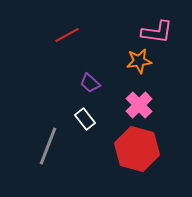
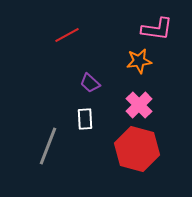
pink L-shape: moved 3 px up
white rectangle: rotated 35 degrees clockwise
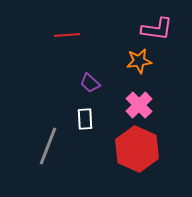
red line: rotated 25 degrees clockwise
red hexagon: rotated 9 degrees clockwise
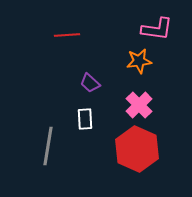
gray line: rotated 12 degrees counterclockwise
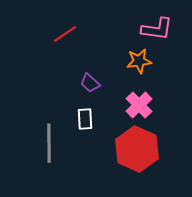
red line: moved 2 px left, 1 px up; rotated 30 degrees counterclockwise
gray line: moved 1 px right, 3 px up; rotated 9 degrees counterclockwise
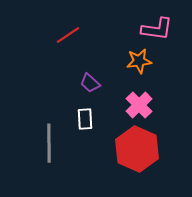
red line: moved 3 px right, 1 px down
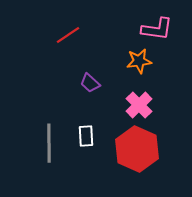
white rectangle: moved 1 px right, 17 px down
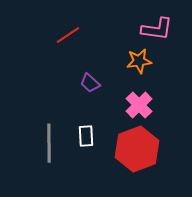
red hexagon: rotated 15 degrees clockwise
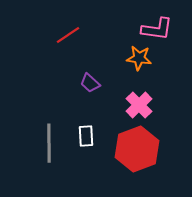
orange star: moved 3 px up; rotated 15 degrees clockwise
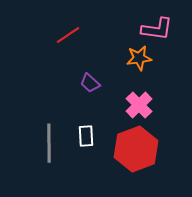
orange star: rotated 15 degrees counterclockwise
red hexagon: moved 1 px left
